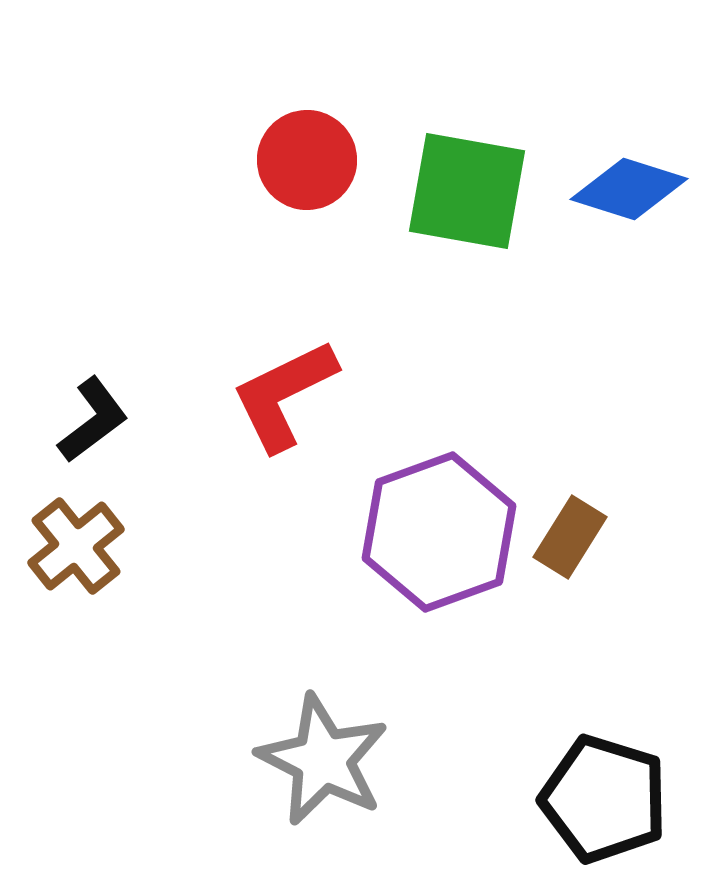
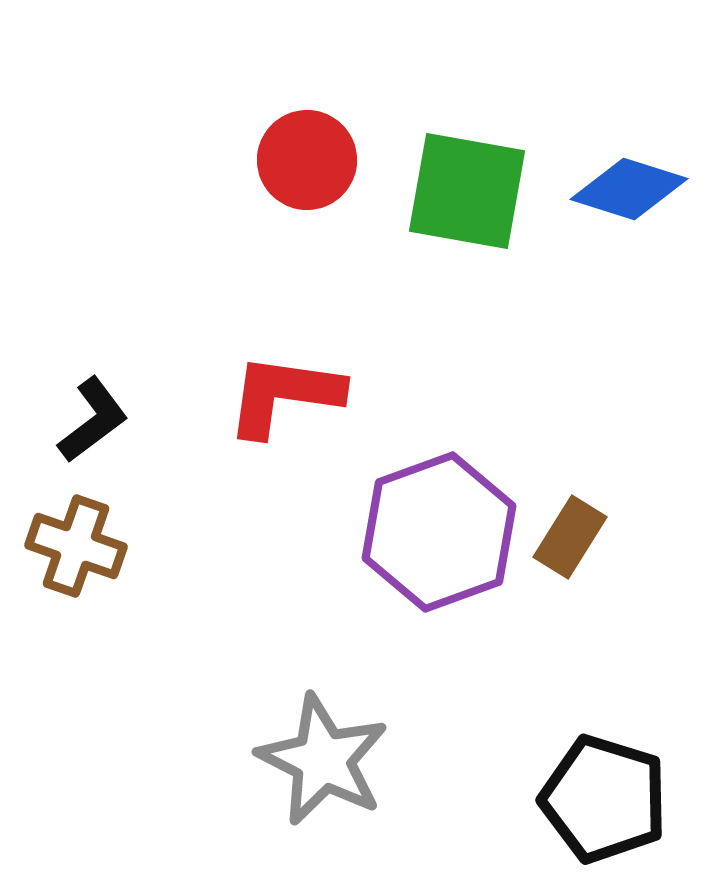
red L-shape: rotated 34 degrees clockwise
brown cross: rotated 32 degrees counterclockwise
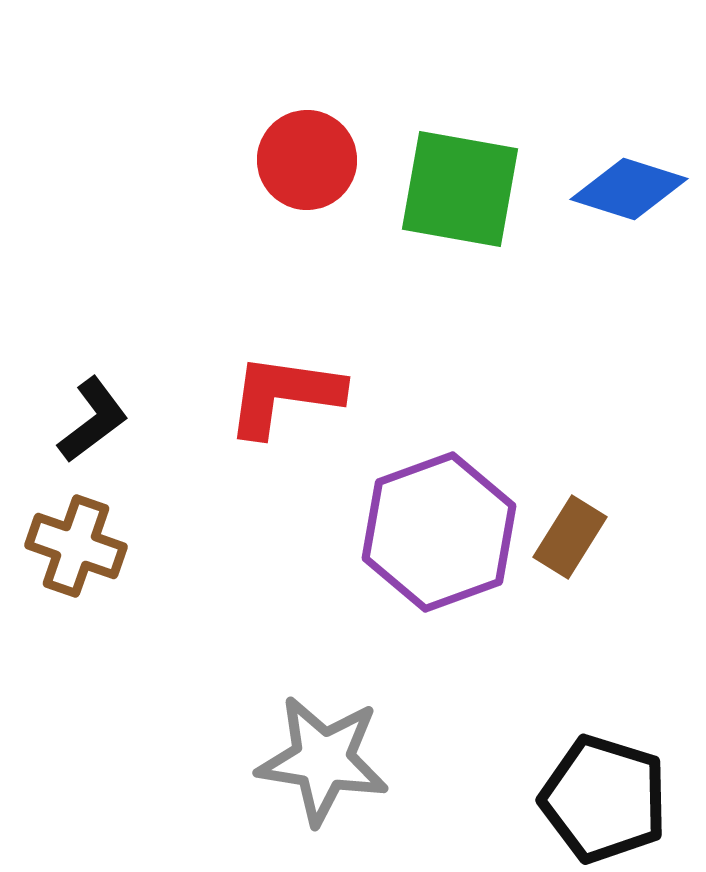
green square: moved 7 px left, 2 px up
gray star: rotated 18 degrees counterclockwise
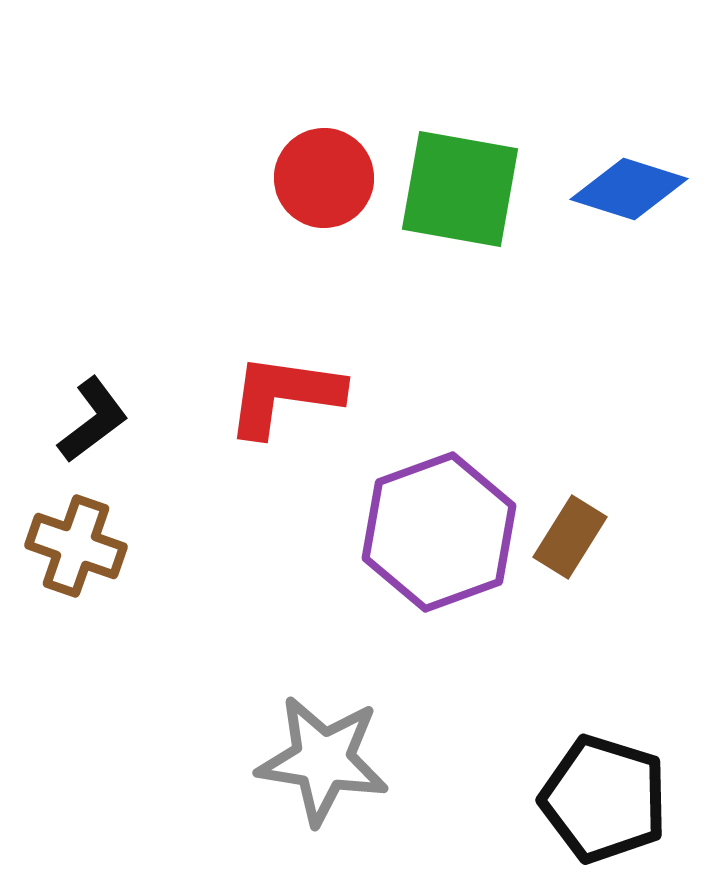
red circle: moved 17 px right, 18 px down
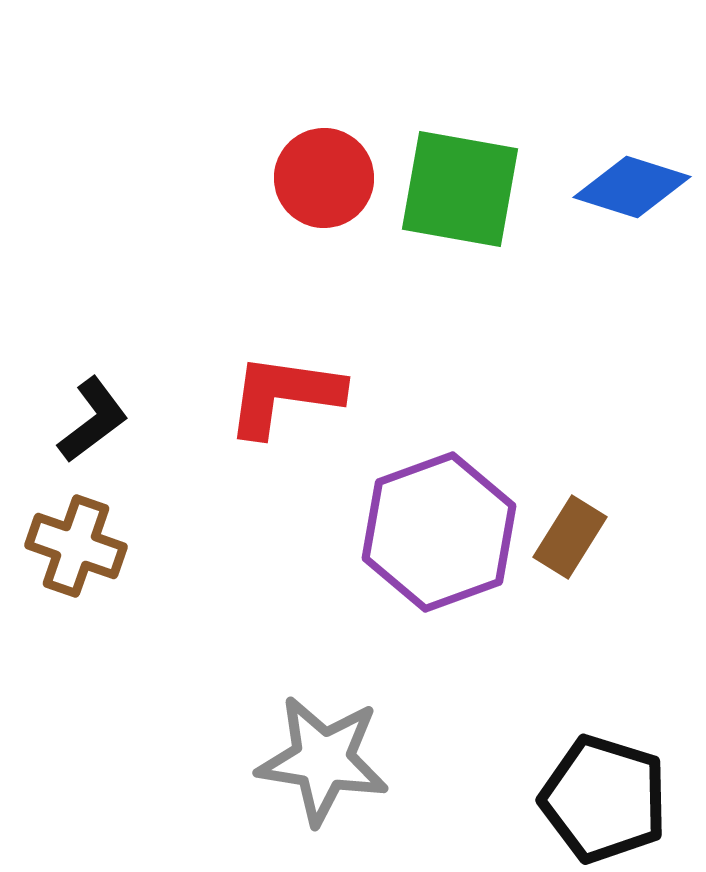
blue diamond: moved 3 px right, 2 px up
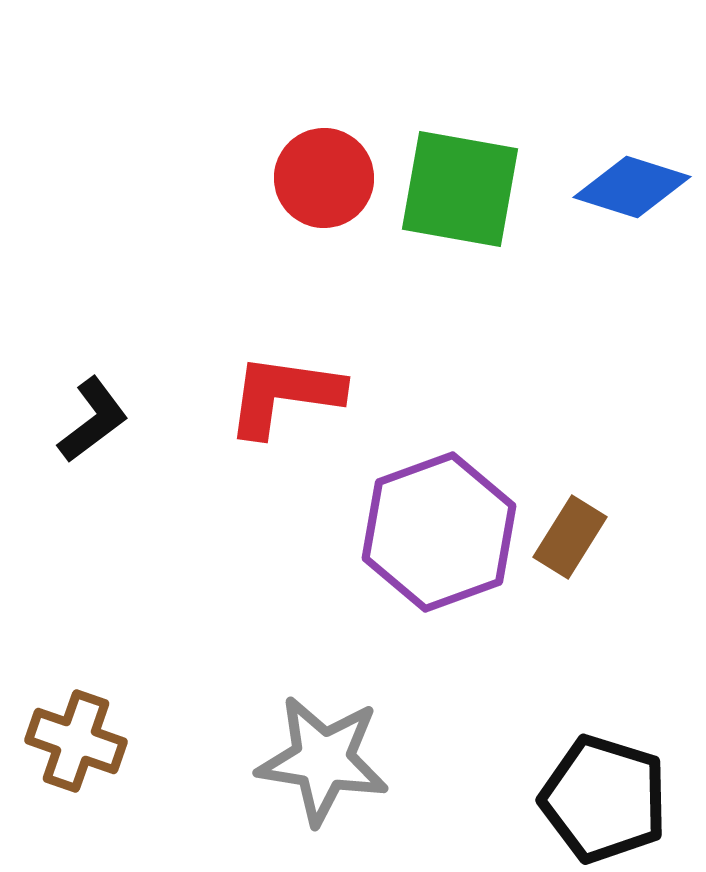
brown cross: moved 195 px down
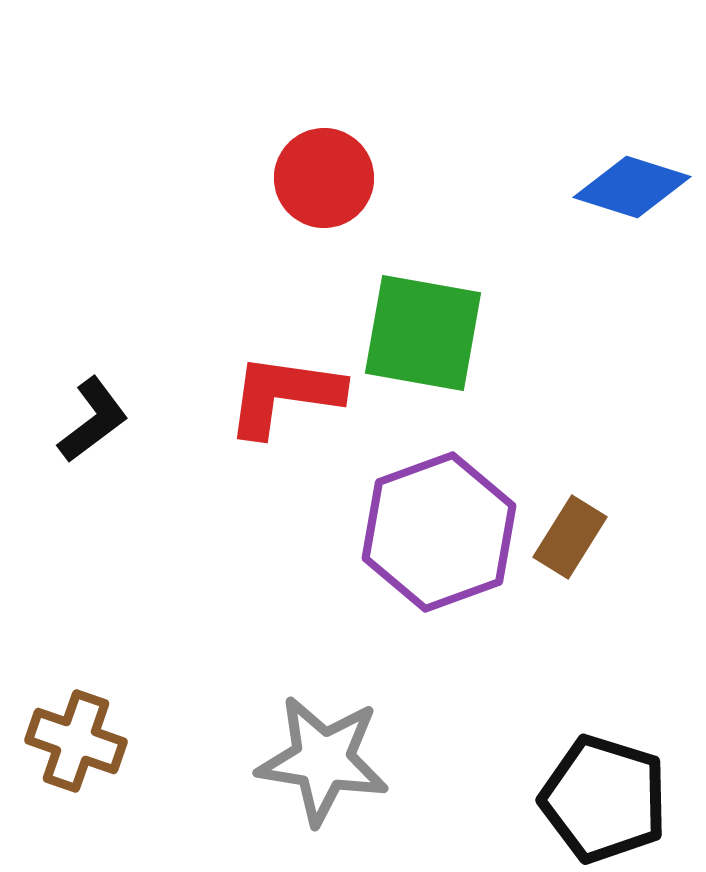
green square: moved 37 px left, 144 px down
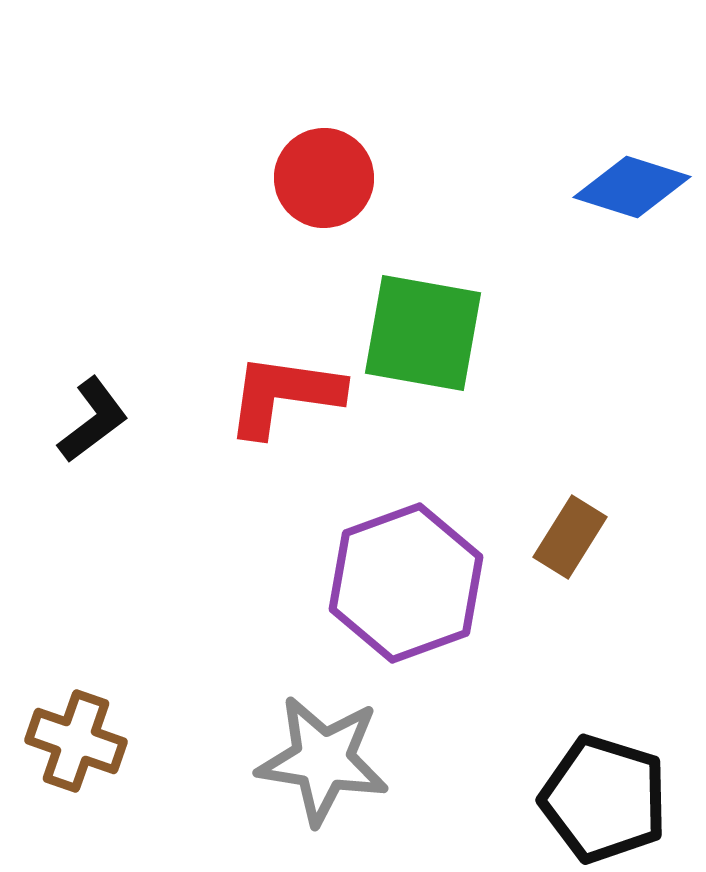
purple hexagon: moved 33 px left, 51 px down
